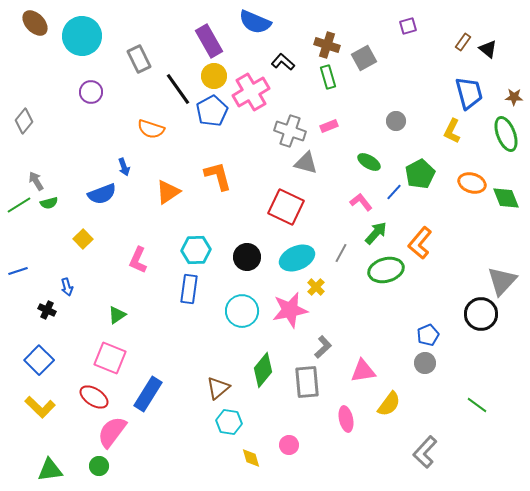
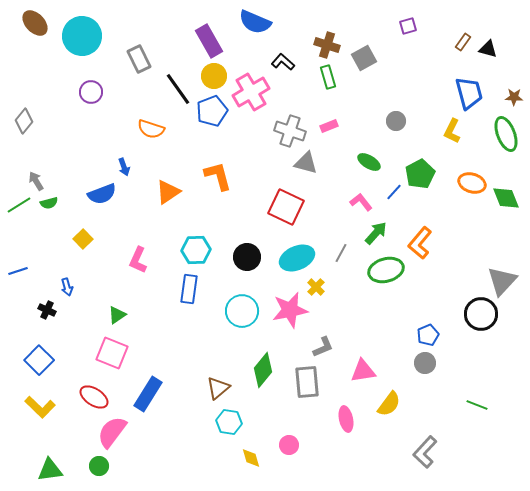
black triangle at (488, 49): rotated 24 degrees counterclockwise
blue pentagon at (212, 111): rotated 8 degrees clockwise
gray L-shape at (323, 347): rotated 20 degrees clockwise
pink square at (110, 358): moved 2 px right, 5 px up
green line at (477, 405): rotated 15 degrees counterclockwise
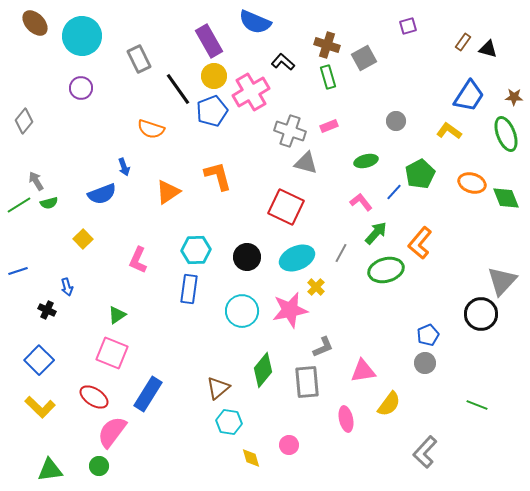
purple circle at (91, 92): moved 10 px left, 4 px up
blue trapezoid at (469, 93): moved 3 px down; rotated 48 degrees clockwise
yellow L-shape at (452, 131): moved 3 px left; rotated 100 degrees clockwise
green ellipse at (369, 162): moved 3 px left, 1 px up; rotated 45 degrees counterclockwise
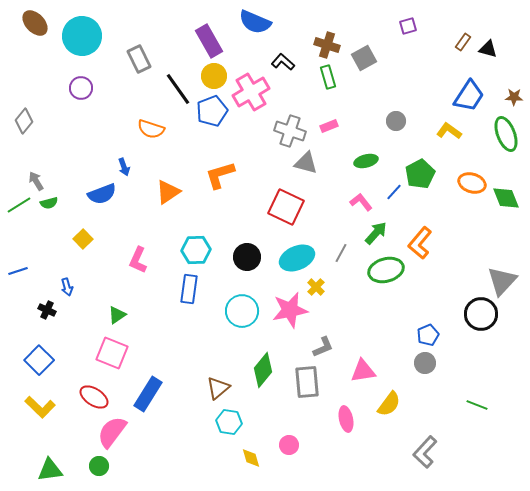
orange L-shape at (218, 176): moved 2 px right, 1 px up; rotated 92 degrees counterclockwise
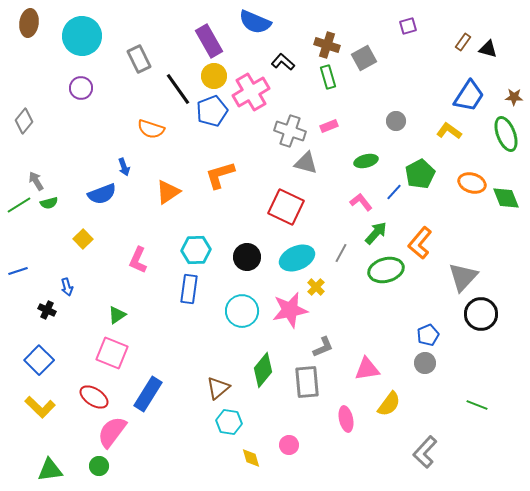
brown ellipse at (35, 23): moved 6 px left; rotated 52 degrees clockwise
gray triangle at (502, 281): moved 39 px left, 4 px up
pink triangle at (363, 371): moved 4 px right, 2 px up
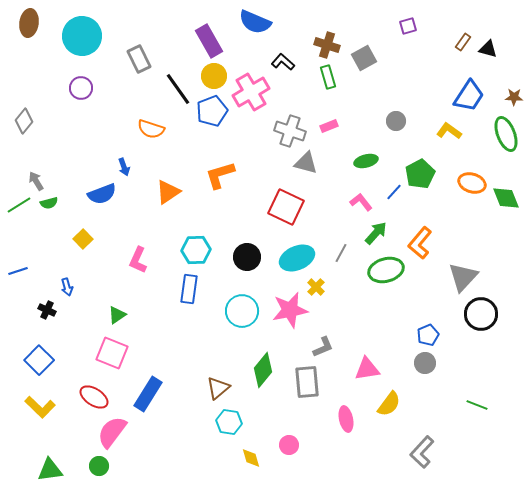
gray L-shape at (425, 452): moved 3 px left
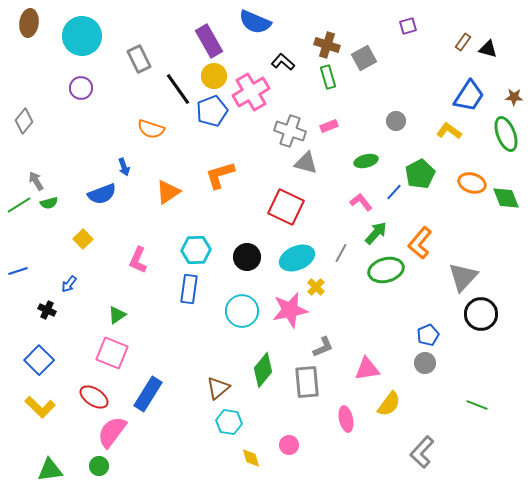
blue arrow at (67, 287): moved 2 px right, 3 px up; rotated 54 degrees clockwise
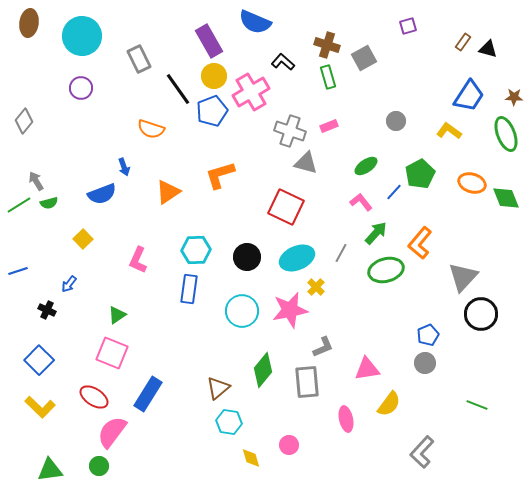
green ellipse at (366, 161): moved 5 px down; rotated 20 degrees counterclockwise
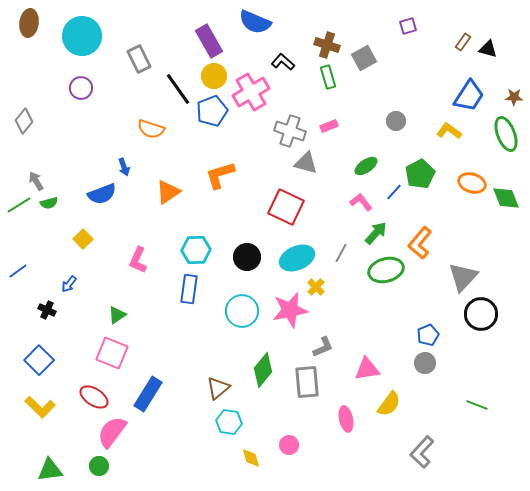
blue line at (18, 271): rotated 18 degrees counterclockwise
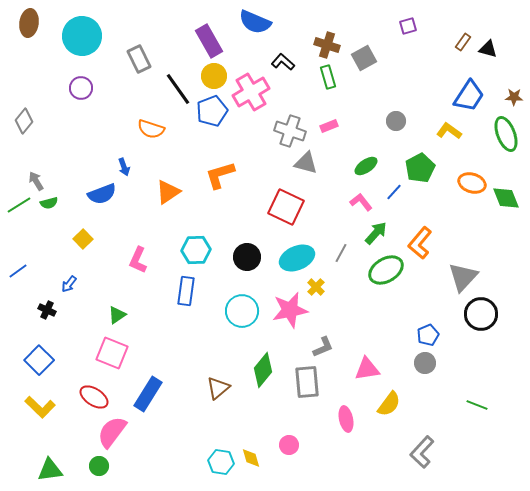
green pentagon at (420, 174): moved 6 px up
green ellipse at (386, 270): rotated 16 degrees counterclockwise
blue rectangle at (189, 289): moved 3 px left, 2 px down
cyan hexagon at (229, 422): moved 8 px left, 40 px down
